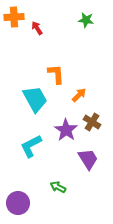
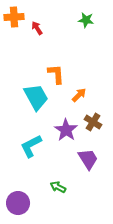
cyan trapezoid: moved 1 px right, 2 px up
brown cross: moved 1 px right
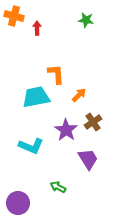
orange cross: moved 1 px up; rotated 18 degrees clockwise
red arrow: rotated 32 degrees clockwise
cyan trapezoid: rotated 72 degrees counterclockwise
brown cross: rotated 24 degrees clockwise
cyan L-shape: rotated 130 degrees counterclockwise
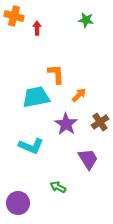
brown cross: moved 7 px right
purple star: moved 6 px up
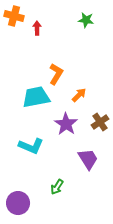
orange L-shape: rotated 35 degrees clockwise
green arrow: moved 1 px left; rotated 84 degrees counterclockwise
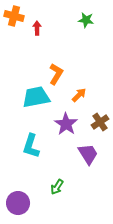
cyan L-shape: rotated 85 degrees clockwise
purple trapezoid: moved 5 px up
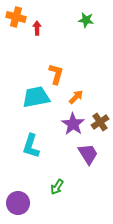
orange cross: moved 2 px right, 1 px down
orange L-shape: rotated 15 degrees counterclockwise
orange arrow: moved 3 px left, 2 px down
purple star: moved 7 px right
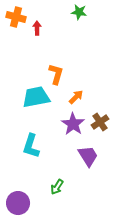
green star: moved 7 px left, 8 px up
purple trapezoid: moved 2 px down
